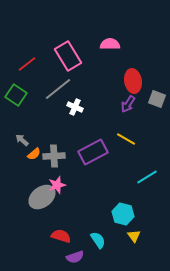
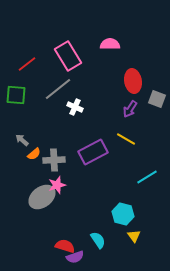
green square: rotated 30 degrees counterclockwise
purple arrow: moved 2 px right, 5 px down
gray cross: moved 4 px down
red semicircle: moved 4 px right, 10 px down
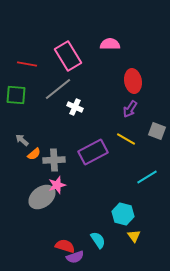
red line: rotated 48 degrees clockwise
gray square: moved 32 px down
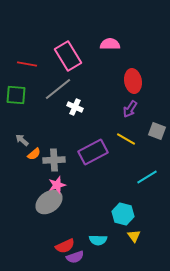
gray ellipse: moved 7 px right, 5 px down
cyan semicircle: rotated 126 degrees clockwise
red semicircle: rotated 138 degrees clockwise
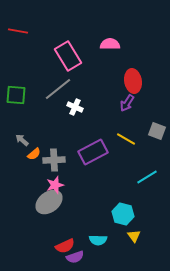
red line: moved 9 px left, 33 px up
purple arrow: moved 3 px left, 6 px up
pink star: moved 2 px left
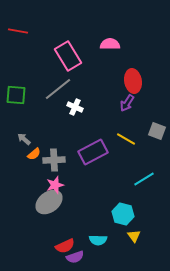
gray arrow: moved 2 px right, 1 px up
cyan line: moved 3 px left, 2 px down
